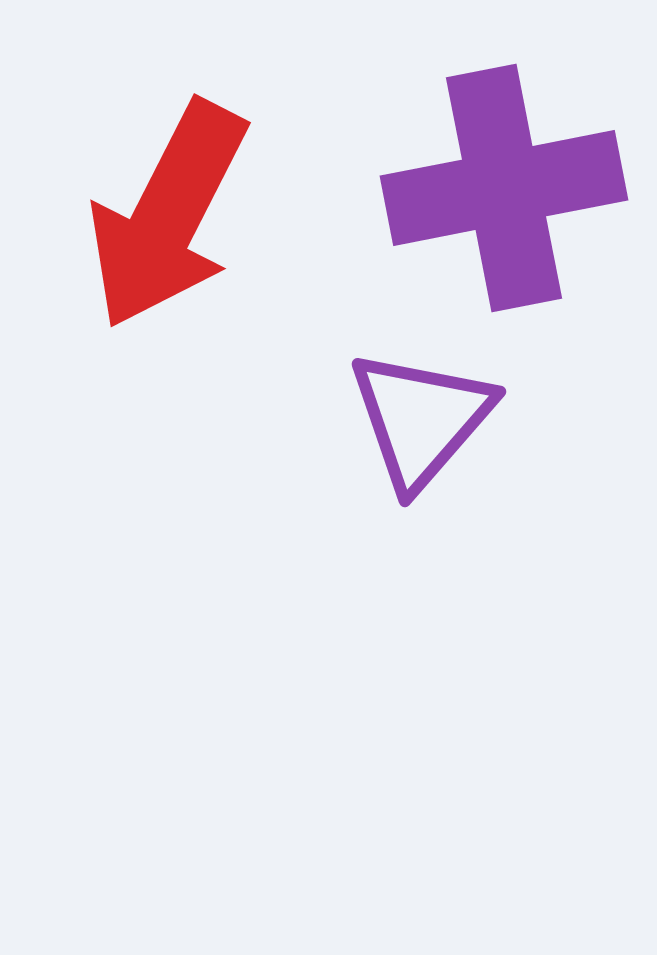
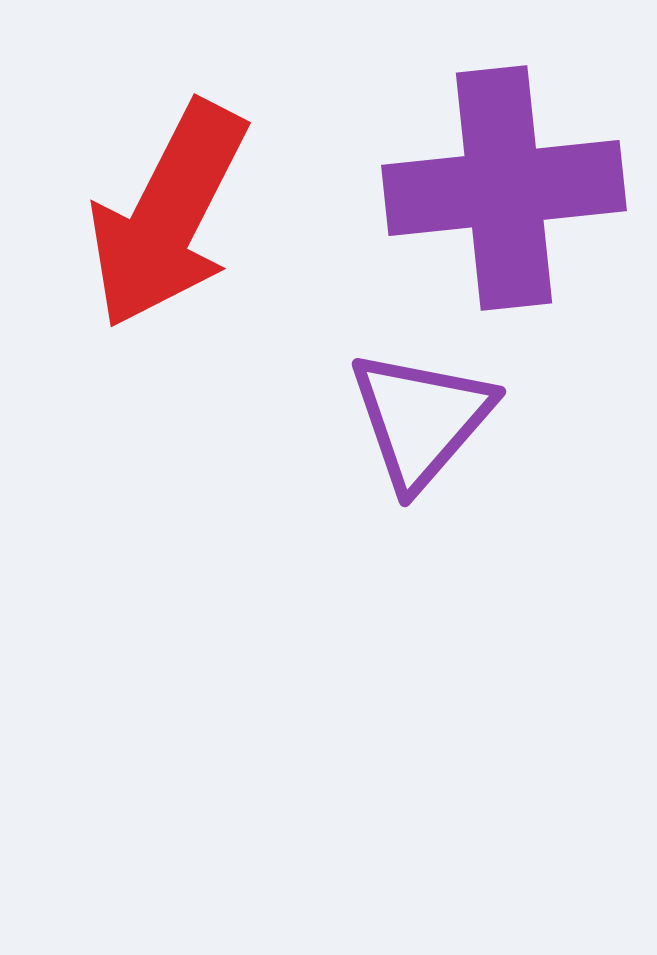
purple cross: rotated 5 degrees clockwise
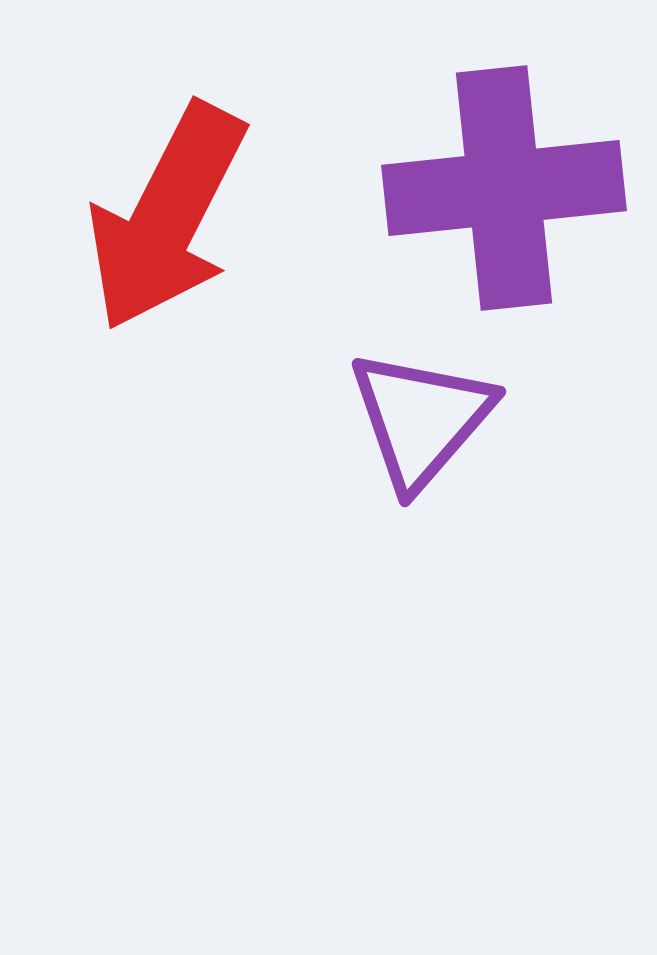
red arrow: moved 1 px left, 2 px down
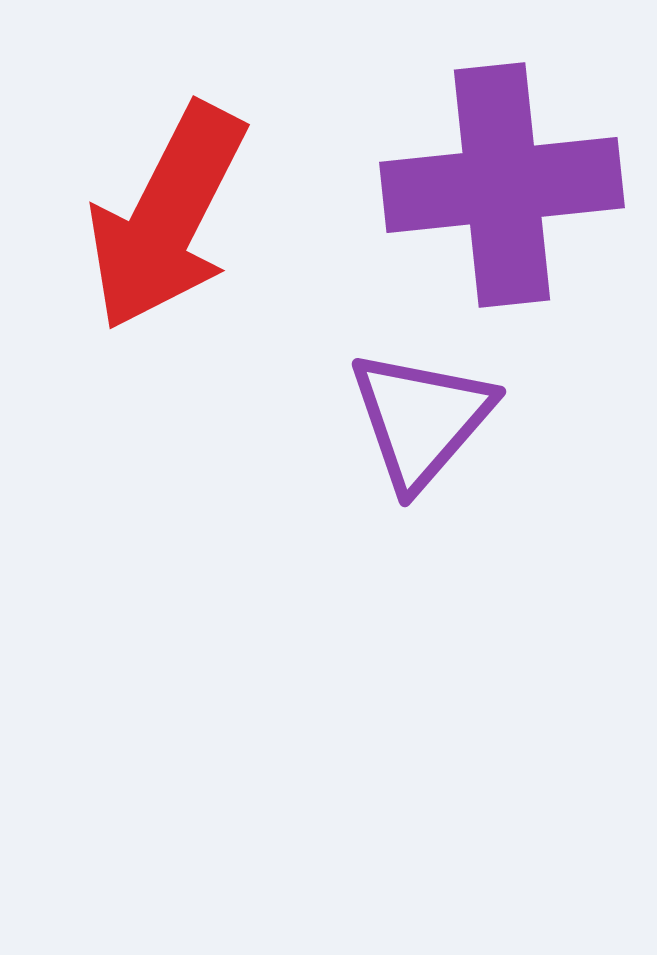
purple cross: moved 2 px left, 3 px up
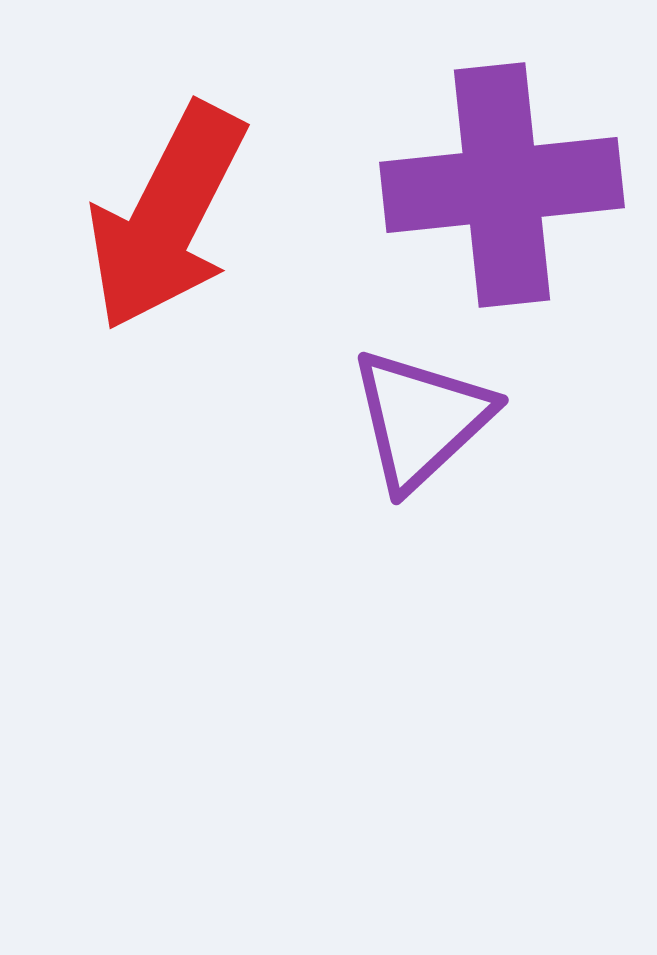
purple triangle: rotated 6 degrees clockwise
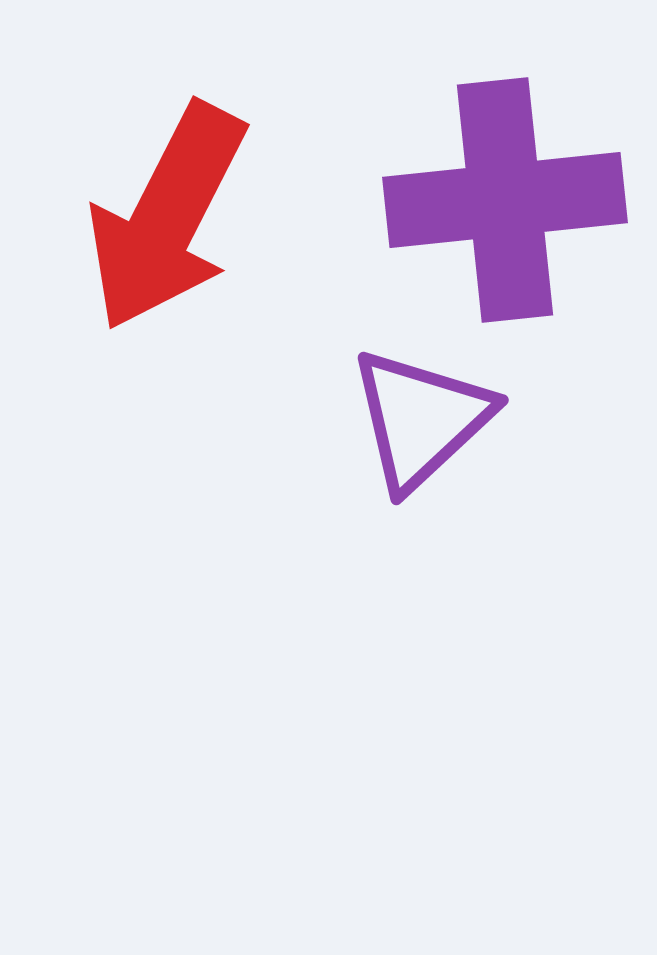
purple cross: moved 3 px right, 15 px down
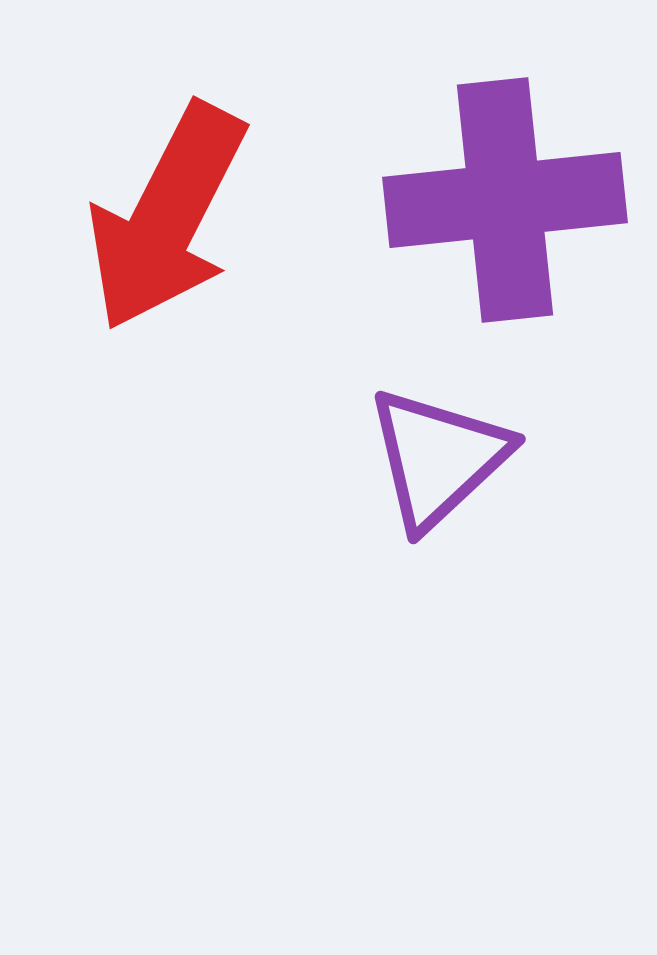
purple triangle: moved 17 px right, 39 px down
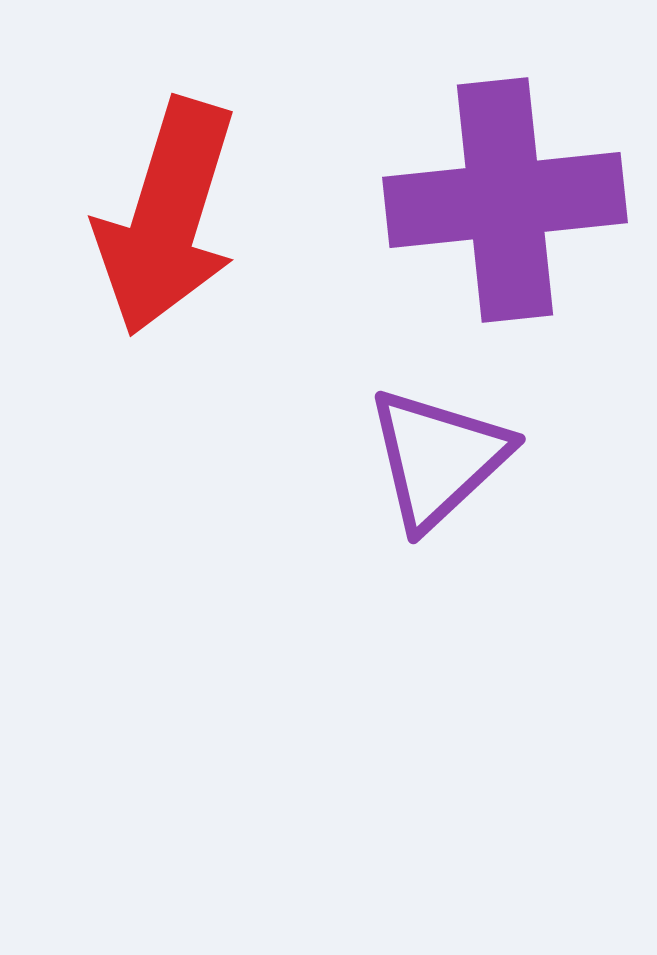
red arrow: rotated 10 degrees counterclockwise
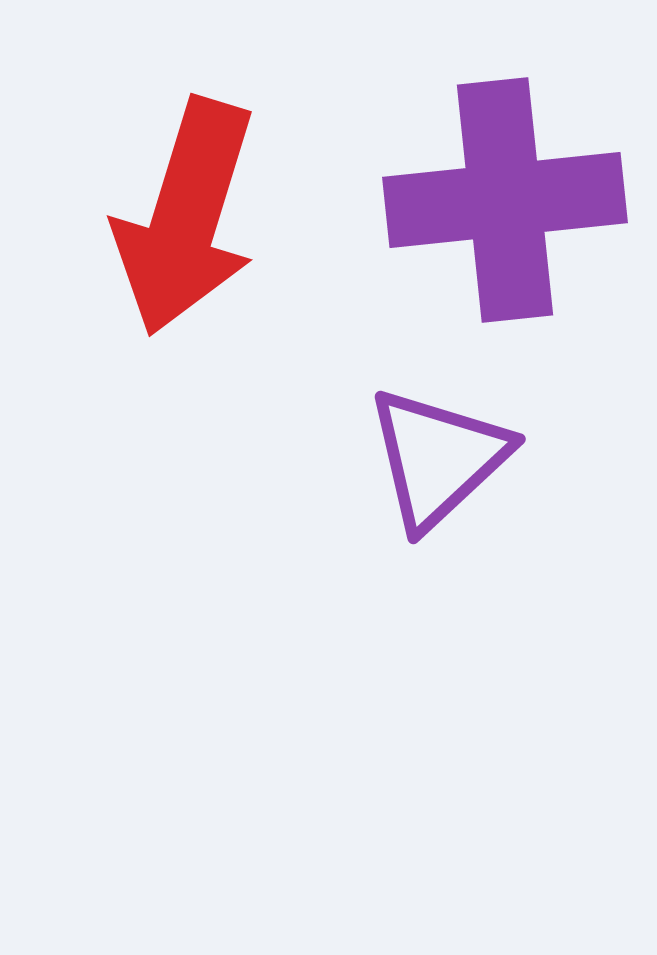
red arrow: moved 19 px right
